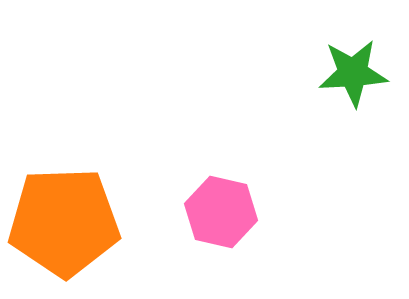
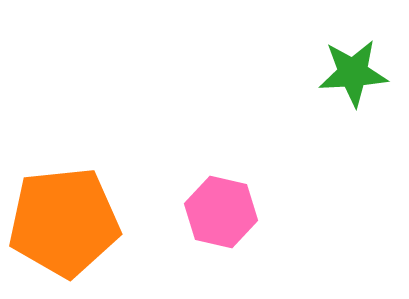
orange pentagon: rotated 4 degrees counterclockwise
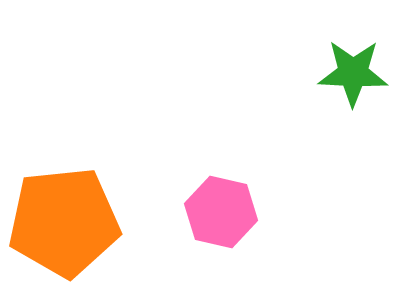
green star: rotated 6 degrees clockwise
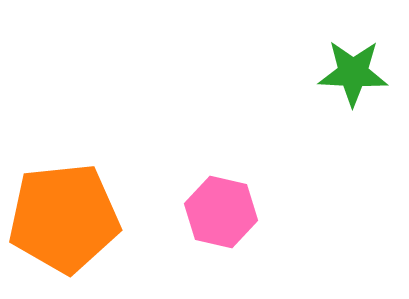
orange pentagon: moved 4 px up
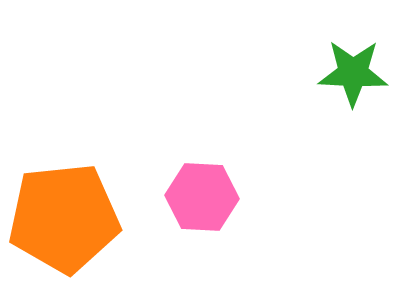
pink hexagon: moved 19 px left, 15 px up; rotated 10 degrees counterclockwise
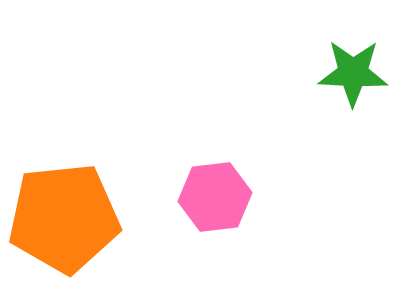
pink hexagon: moved 13 px right; rotated 10 degrees counterclockwise
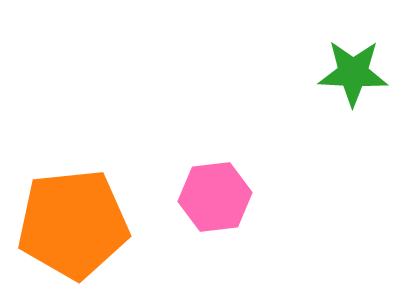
orange pentagon: moved 9 px right, 6 px down
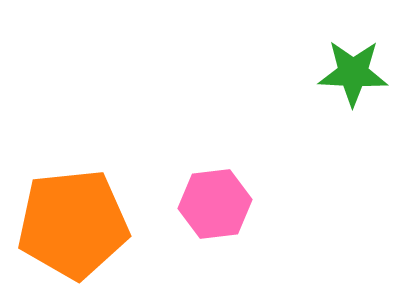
pink hexagon: moved 7 px down
